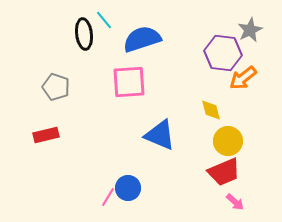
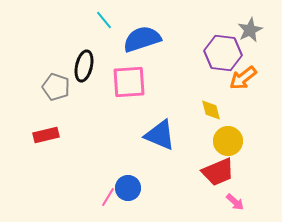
black ellipse: moved 32 px down; rotated 20 degrees clockwise
red trapezoid: moved 6 px left
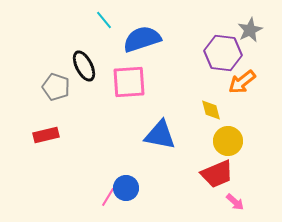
black ellipse: rotated 40 degrees counterclockwise
orange arrow: moved 1 px left, 4 px down
blue triangle: rotated 12 degrees counterclockwise
red trapezoid: moved 1 px left, 2 px down
blue circle: moved 2 px left
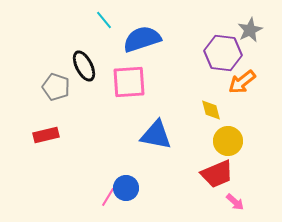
blue triangle: moved 4 px left
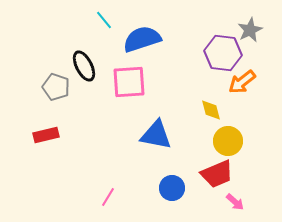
blue circle: moved 46 px right
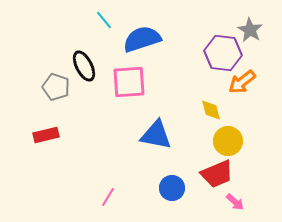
gray star: rotated 15 degrees counterclockwise
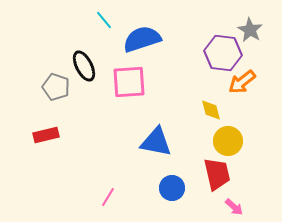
blue triangle: moved 7 px down
red trapezoid: rotated 80 degrees counterclockwise
pink arrow: moved 1 px left, 5 px down
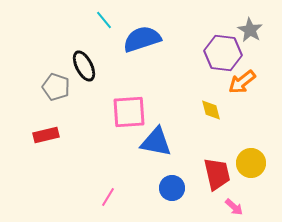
pink square: moved 30 px down
yellow circle: moved 23 px right, 22 px down
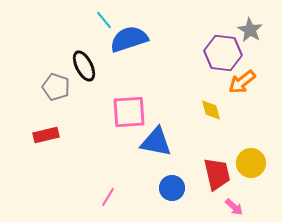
blue semicircle: moved 13 px left
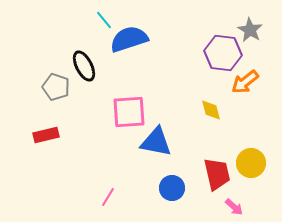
orange arrow: moved 3 px right
